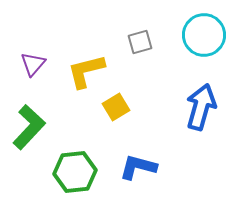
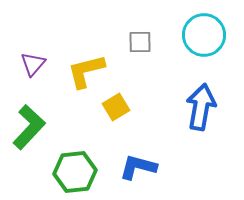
gray square: rotated 15 degrees clockwise
blue arrow: rotated 6 degrees counterclockwise
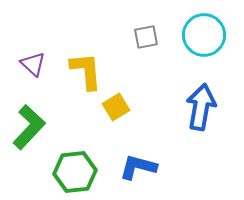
gray square: moved 6 px right, 5 px up; rotated 10 degrees counterclockwise
purple triangle: rotated 28 degrees counterclockwise
yellow L-shape: rotated 99 degrees clockwise
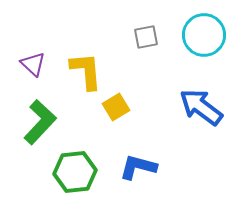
blue arrow: rotated 63 degrees counterclockwise
green L-shape: moved 11 px right, 5 px up
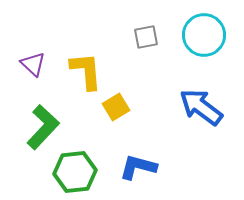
green L-shape: moved 3 px right, 5 px down
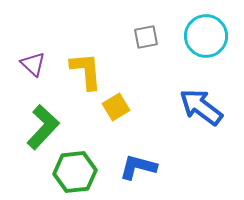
cyan circle: moved 2 px right, 1 px down
